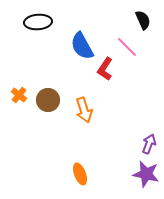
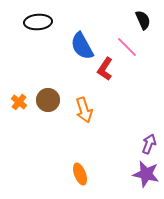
orange cross: moved 7 px down
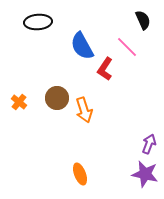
brown circle: moved 9 px right, 2 px up
purple star: moved 1 px left
